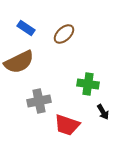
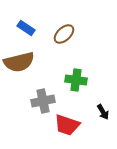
brown semicircle: rotated 12 degrees clockwise
green cross: moved 12 px left, 4 px up
gray cross: moved 4 px right
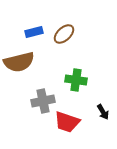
blue rectangle: moved 8 px right, 4 px down; rotated 48 degrees counterclockwise
red trapezoid: moved 3 px up
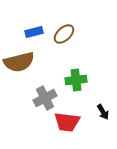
green cross: rotated 15 degrees counterclockwise
gray cross: moved 2 px right, 3 px up; rotated 15 degrees counterclockwise
red trapezoid: rotated 12 degrees counterclockwise
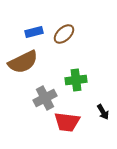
brown semicircle: moved 4 px right; rotated 12 degrees counterclockwise
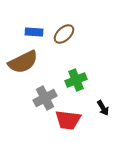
blue rectangle: rotated 18 degrees clockwise
green cross: rotated 15 degrees counterclockwise
black arrow: moved 4 px up
red trapezoid: moved 1 px right, 2 px up
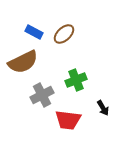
blue rectangle: rotated 24 degrees clockwise
gray cross: moved 3 px left, 3 px up
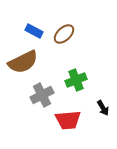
blue rectangle: moved 1 px up
red trapezoid: rotated 12 degrees counterclockwise
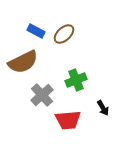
blue rectangle: moved 2 px right
gray cross: rotated 15 degrees counterclockwise
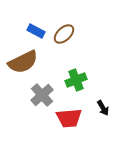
red trapezoid: moved 1 px right, 2 px up
